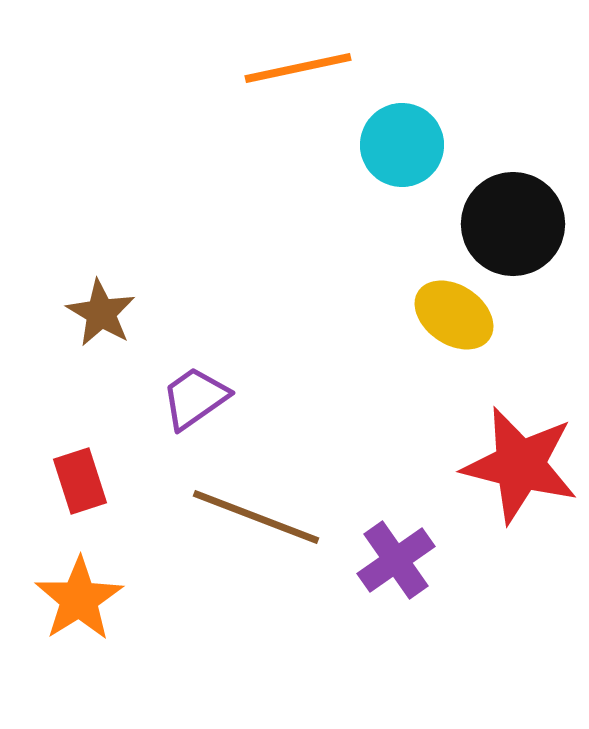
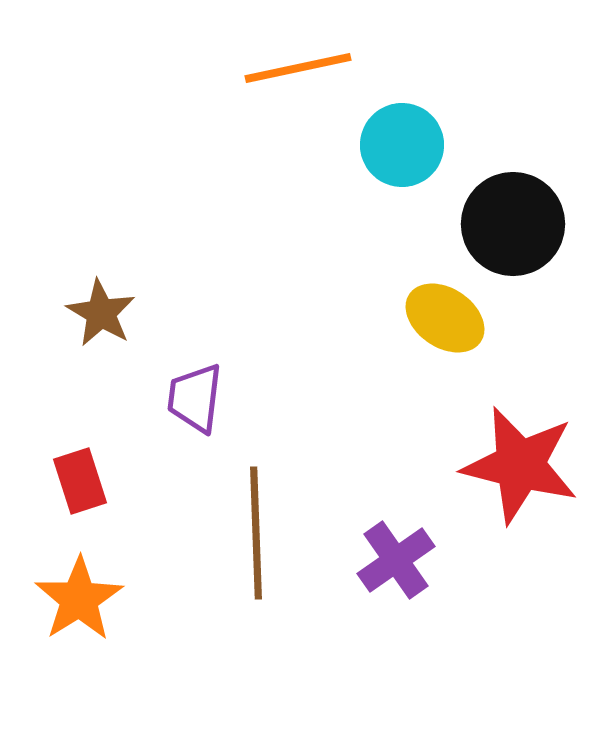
yellow ellipse: moved 9 px left, 3 px down
purple trapezoid: rotated 48 degrees counterclockwise
brown line: moved 16 px down; rotated 67 degrees clockwise
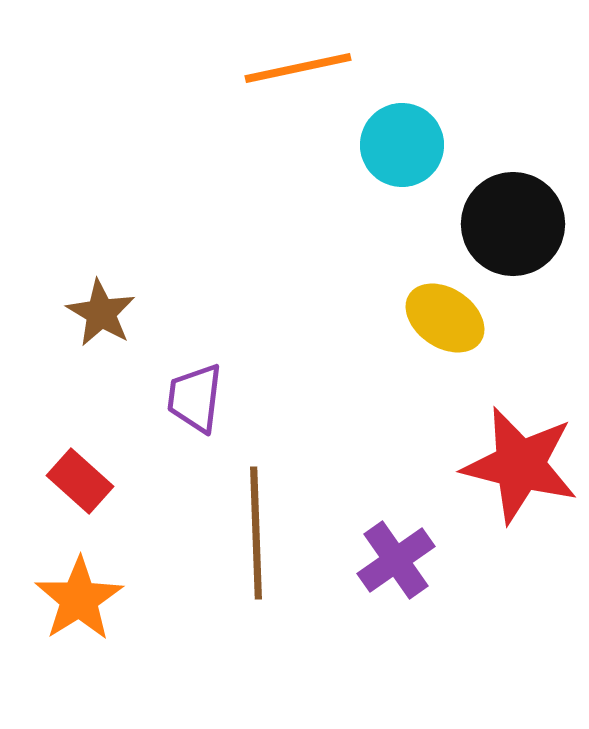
red rectangle: rotated 30 degrees counterclockwise
